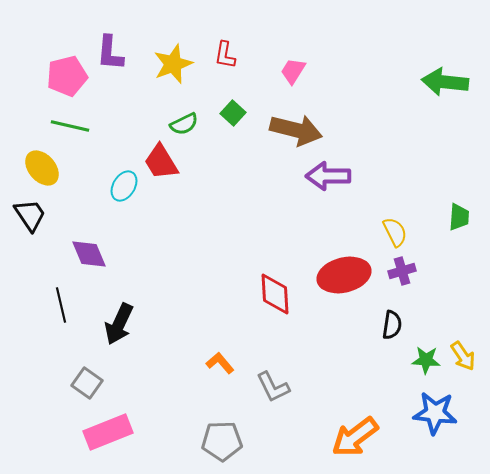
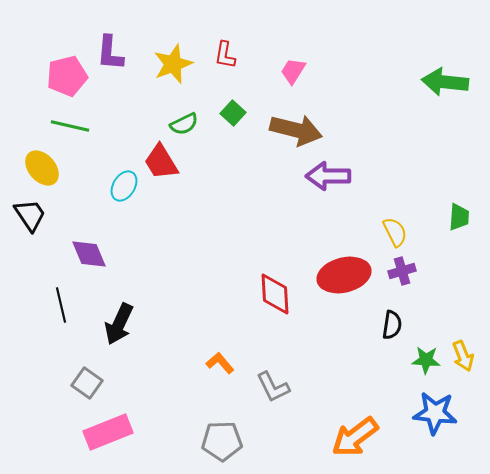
yellow arrow: rotated 12 degrees clockwise
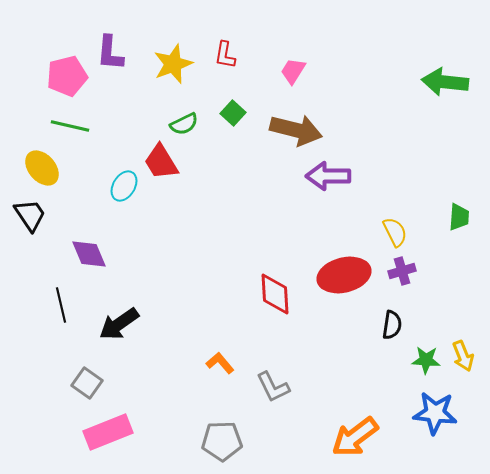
black arrow: rotated 30 degrees clockwise
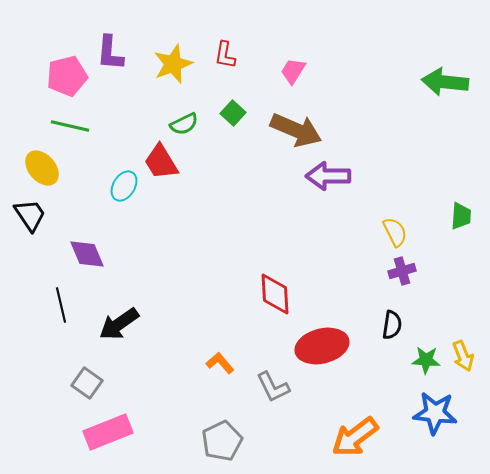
brown arrow: rotated 9 degrees clockwise
green trapezoid: moved 2 px right, 1 px up
purple diamond: moved 2 px left
red ellipse: moved 22 px left, 71 px down
gray pentagon: rotated 24 degrees counterclockwise
